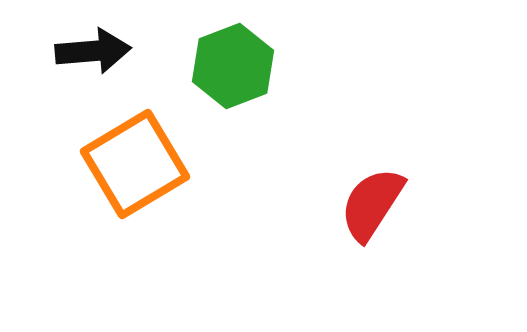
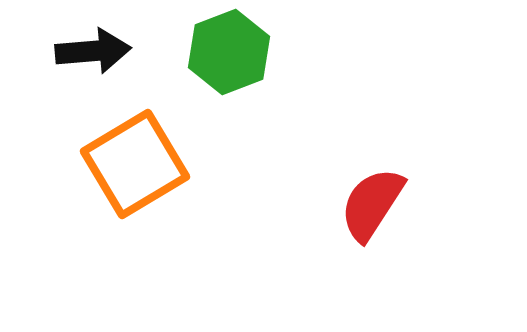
green hexagon: moved 4 px left, 14 px up
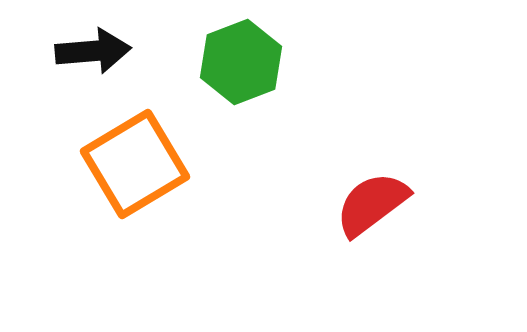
green hexagon: moved 12 px right, 10 px down
red semicircle: rotated 20 degrees clockwise
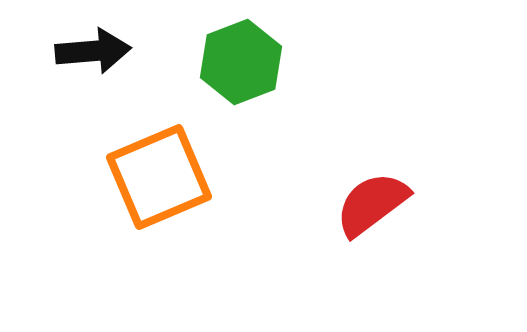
orange square: moved 24 px right, 13 px down; rotated 8 degrees clockwise
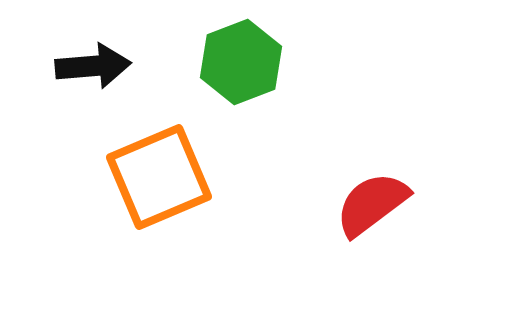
black arrow: moved 15 px down
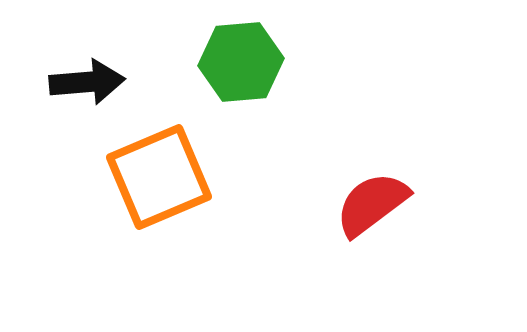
green hexagon: rotated 16 degrees clockwise
black arrow: moved 6 px left, 16 px down
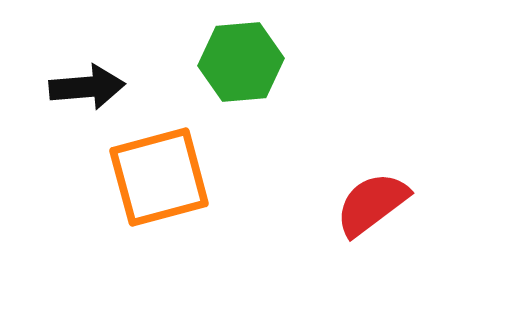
black arrow: moved 5 px down
orange square: rotated 8 degrees clockwise
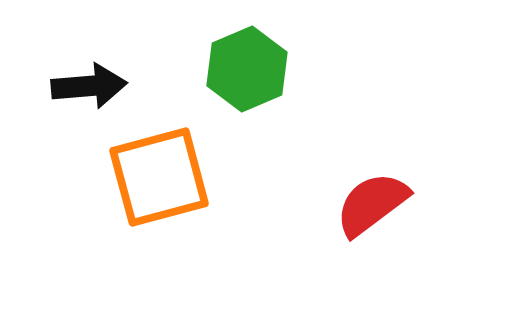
green hexagon: moved 6 px right, 7 px down; rotated 18 degrees counterclockwise
black arrow: moved 2 px right, 1 px up
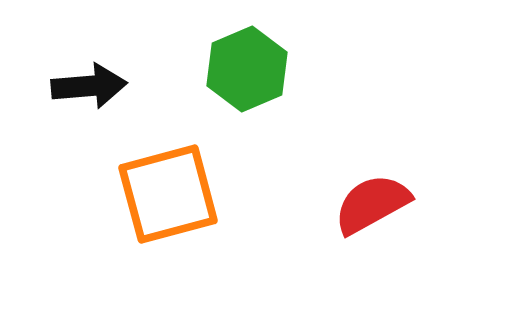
orange square: moved 9 px right, 17 px down
red semicircle: rotated 8 degrees clockwise
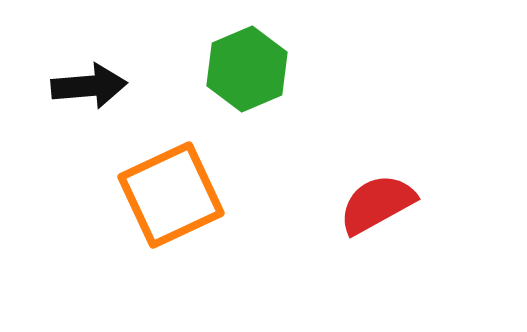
orange square: moved 3 px right, 1 px down; rotated 10 degrees counterclockwise
red semicircle: moved 5 px right
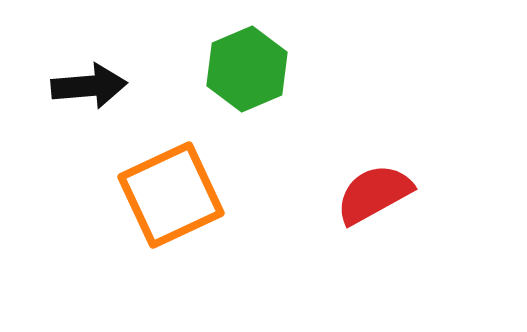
red semicircle: moved 3 px left, 10 px up
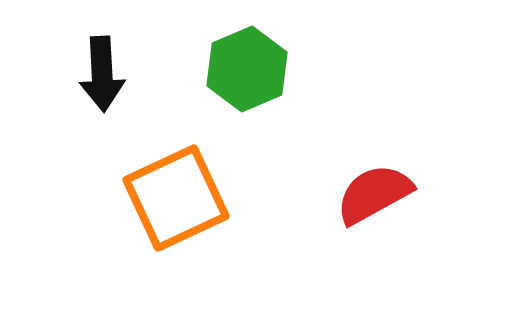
black arrow: moved 13 px right, 12 px up; rotated 92 degrees clockwise
orange square: moved 5 px right, 3 px down
